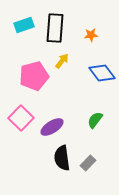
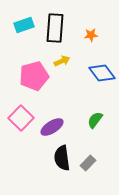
yellow arrow: rotated 28 degrees clockwise
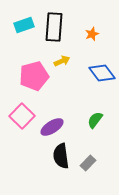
black rectangle: moved 1 px left, 1 px up
orange star: moved 1 px right, 1 px up; rotated 16 degrees counterclockwise
pink square: moved 1 px right, 2 px up
black semicircle: moved 1 px left, 2 px up
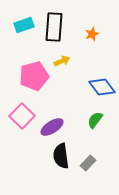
blue diamond: moved 14 px down
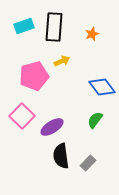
cyan rectangle: moved 1 px down
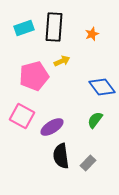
cyan rectangle: moved 2 px down
pink square: rotated 15 degrees counterclockwise
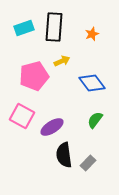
blue diamond: moved 10 px left, 4 px up
black semicircle: moved 3 px right, 1 px up
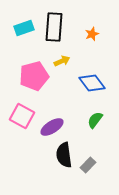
gray rectangle: moved 2 px down
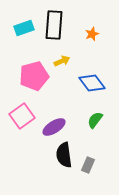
black rectangle: moved 2 px up
pink square: rotated 25 degrees clockwise
purple ellipse: moved 2 px right
gray rectangle: rotated 21 degrees counterclockwise
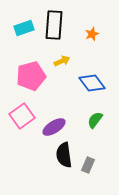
pink pentagon: moved 3 px left
